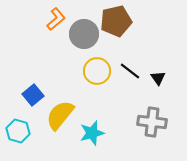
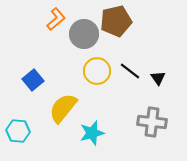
blue square: moved 15 px up
yellow semicircle: moved 3 px right, 7 px up
cyan hexagon: rotated 10 degrees counterclockwise
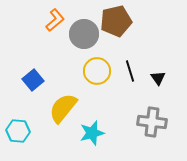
orange L-shape: moved 1 px left, 1 px down
black line: rotated 35 degrees clockwise
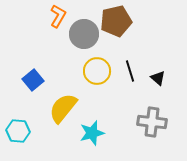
orange L-shape: moved 3 px right, 4 px up; rotated 20 degrees counterclockwise
black triangle: rotated 14 degrees counterclockwise
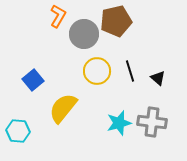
cyan star: moved 27 px right, 10 px up
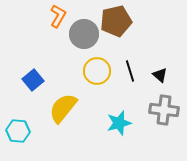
black triangle: moved 2 px right, 3 px up
gray cross: moved 12 px right, 12 px up
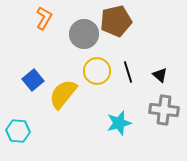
orange L-shape: moved 14 px left, 2 px down
black line: moved 2 px left, 1 px down
yellow semicircle: moved 14 px up
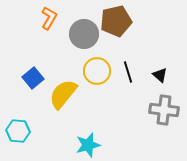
orange L-shape: moved 5 px right
blue square: moved 2 px up
cyan star: moved 31 px left, 22 px down
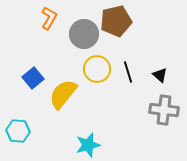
yellow circle: moved 2 px up
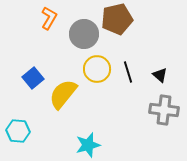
brown pentagon: moved 1 px right, 2 px up
